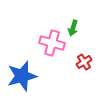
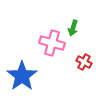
red cross: rotated 28 degrees counterclockwise
blue star: rotated 20 degrees counterclockwise
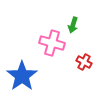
green arrow: moved 3 px up
